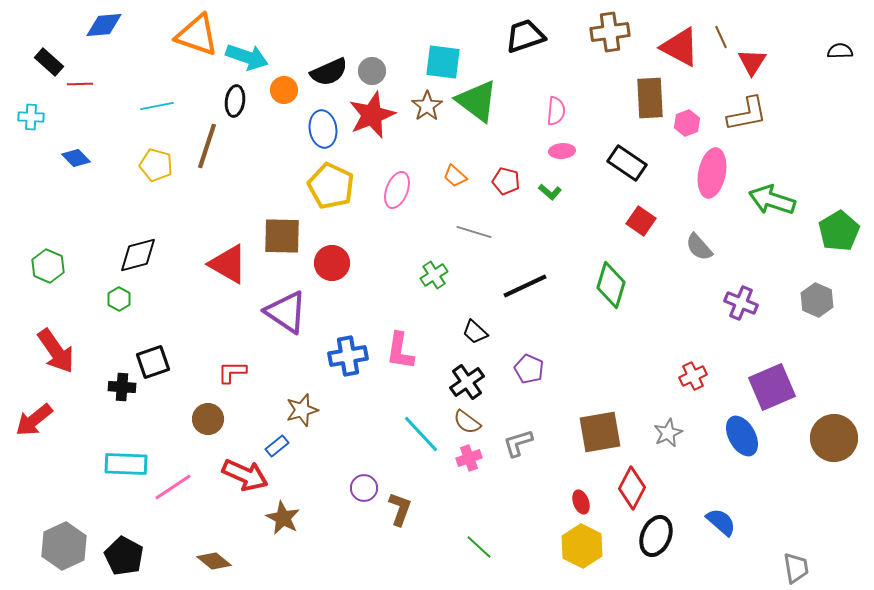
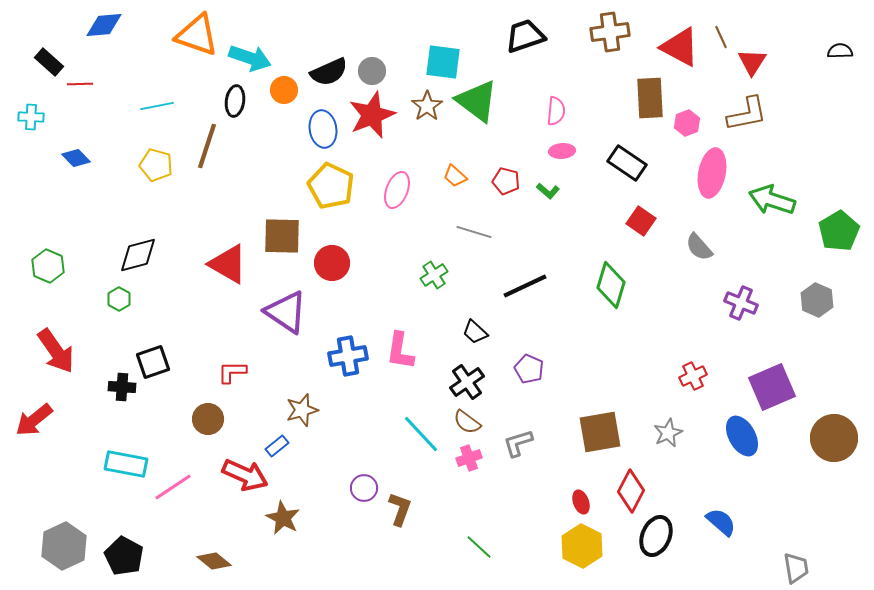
cyan arrow at (247, 57): moved 3 px right, 1 px down
green L-shape at (550, 192): moved 2 px left, 1 px up
cyan rectangle at (126, 464): rotated 9 degrees clockwise
red diamond at (632, 488): moved 1 px left, 3 px down
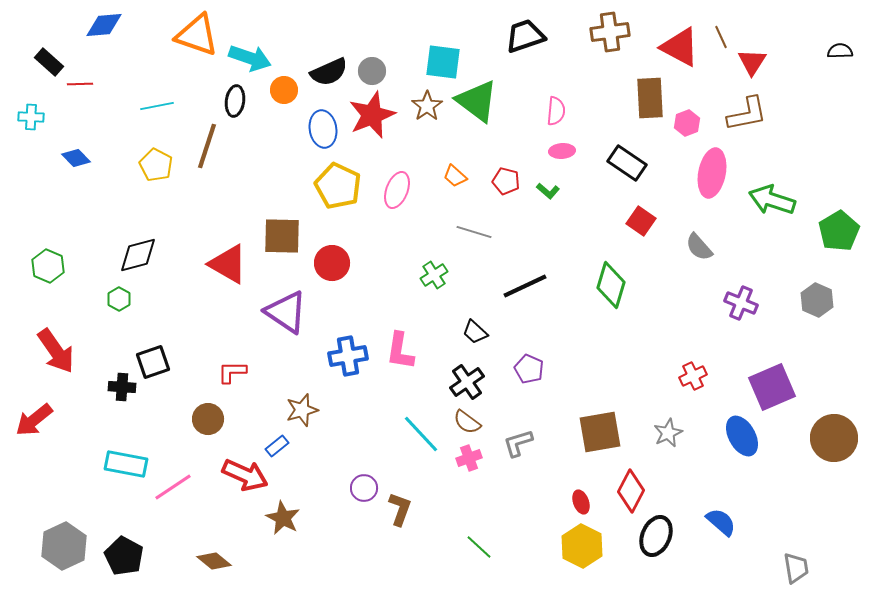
yellow pentagon at (156, 165): rotated 12 degrees clockwise
yellow pentagon at (331, 186): moved 7 px right
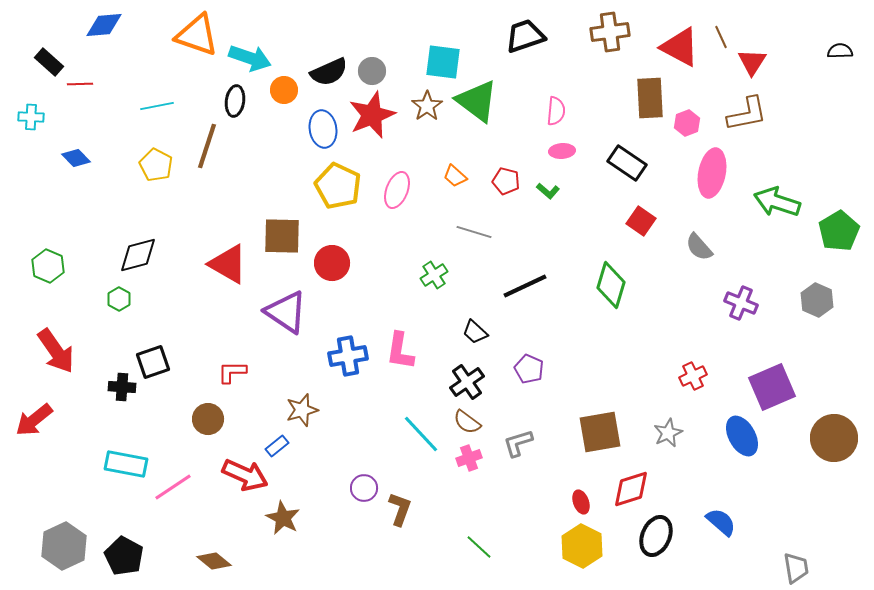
green arrow at (772, 200): moved 5 px right, 2 px down
red diamond at (631, 491): moved 2 px up; rotated 45 degrees clockwise
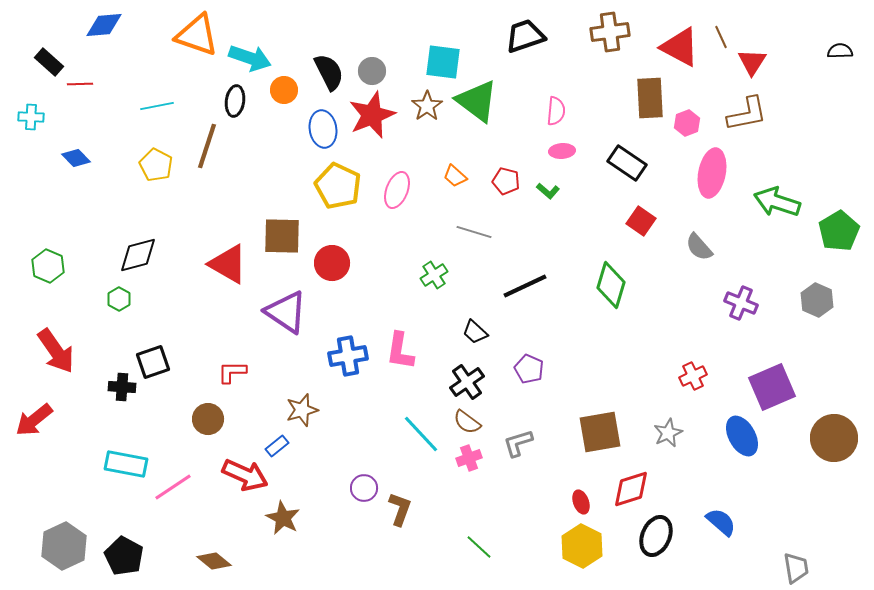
black semicircle at (329, 72): rotated 93 degrees counterclockwise
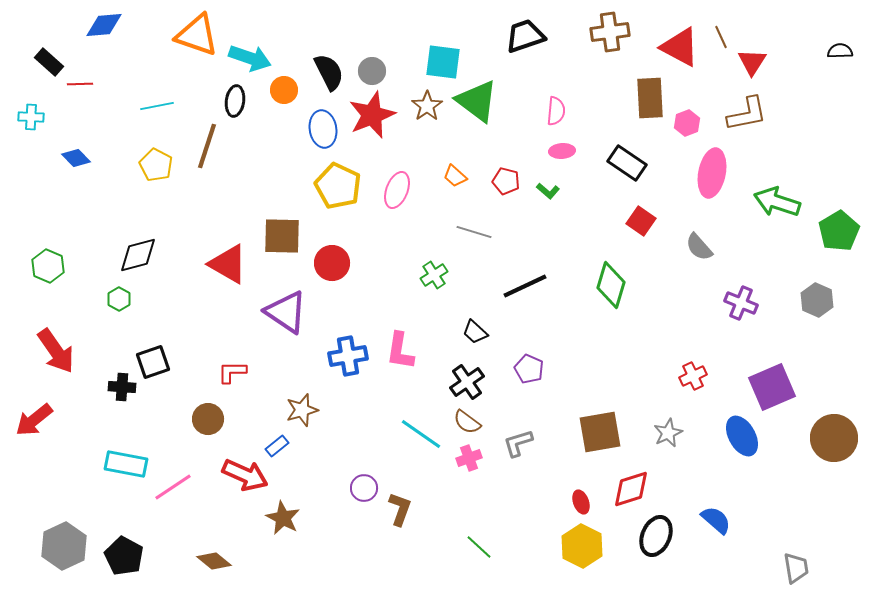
cyan line at (421, 434): rotated 12 degrees counterclockwise
blue semicircle at (721, 522): moved 5 px left, 2 px up
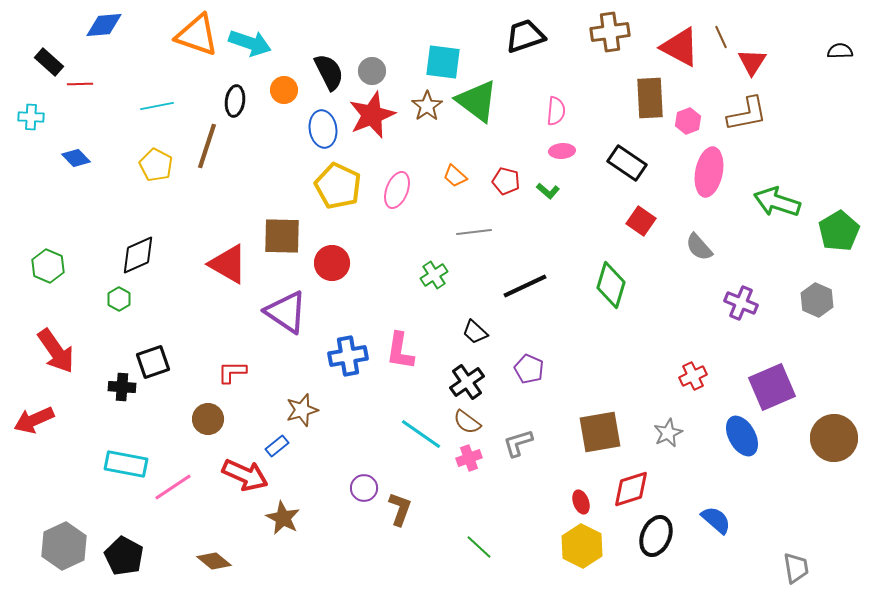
cyan arrow at (250, 58): moved 15 px up
pink hexagon at (687, 123): moved 1 px right, 2 px up
pink ellipse at (712, 173): moved 3 px left, 1 px up
gray line at (474, 232): rotated 24 degrees counterclockwise
black diamond at (138, 255): rotated 9 degrees counterclockwise
red arrow at (34, 420): rotated 15 degrees clockwise
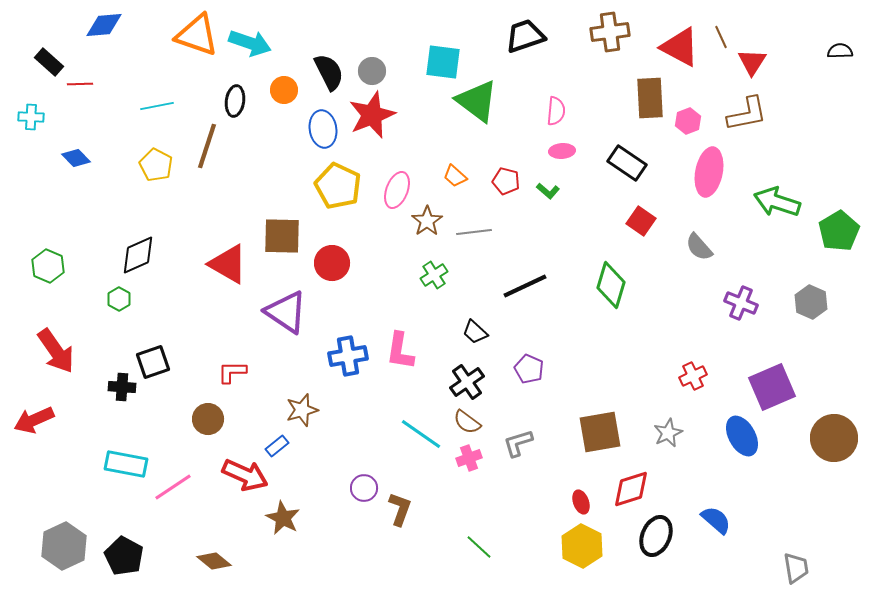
brown star at (427, 106): moved 115 px down
gray hexagon at (817, 300): moved 6 px left, 2 px down
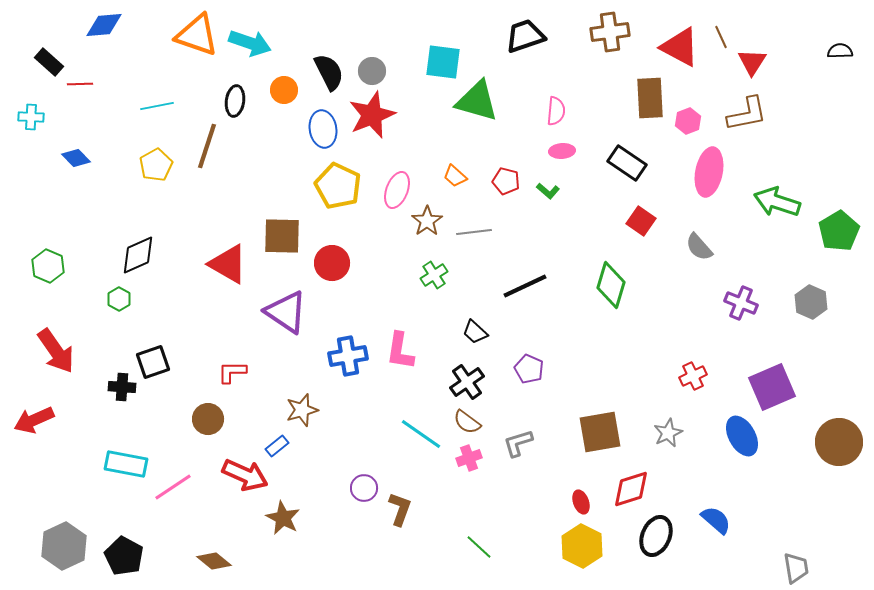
green triangle at (477, 101): rotated 21 degrees counterclockwise
yellow pentagon at (156, 165): rotated 16 degrees clockwise
brown circle at (834, 438): moved 5 px right, 4 px down
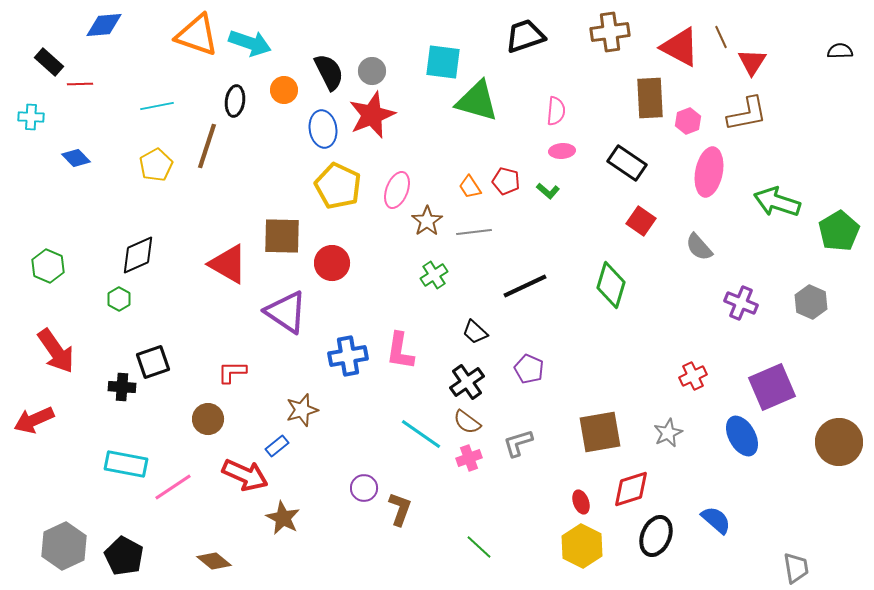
orange trapezoid at (455, 176): moved 15 px right, 11 px down; rotated 15 degrees clockwise
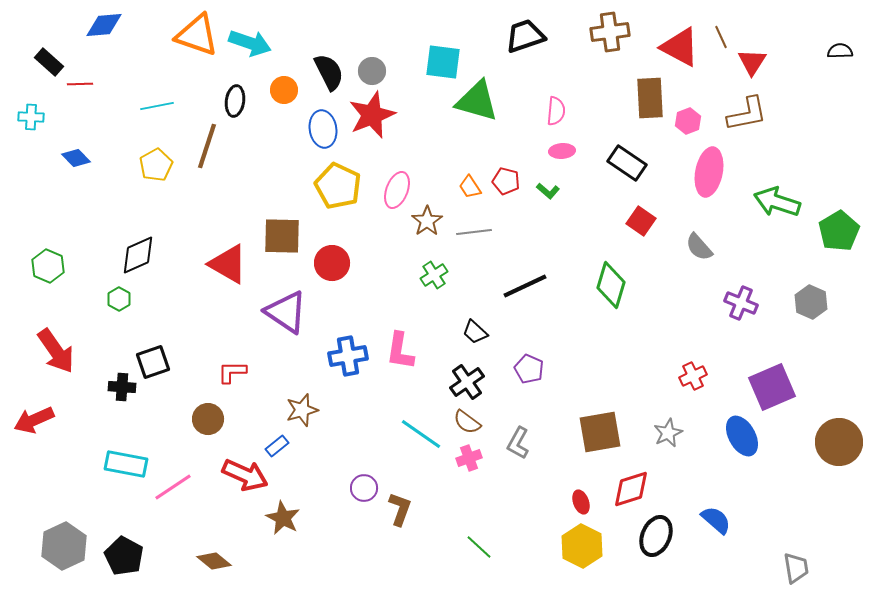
gray L-shape at (518, 443): rotated 44 degrees counterclockwise
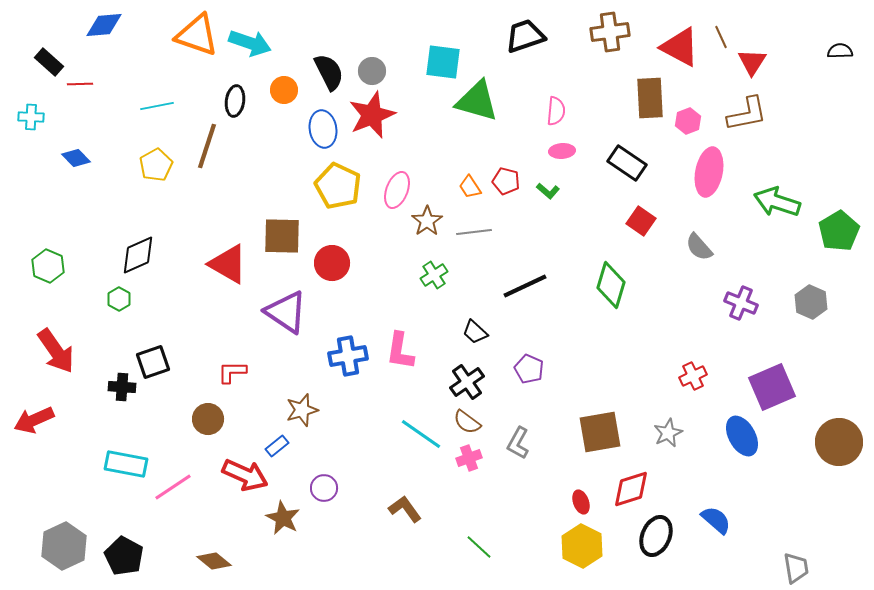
purple circle at (364, 488): moved 40 px left
brown L-shape at (400, 509): moved 5 px right; rotated 56 degrees counterclockwise
